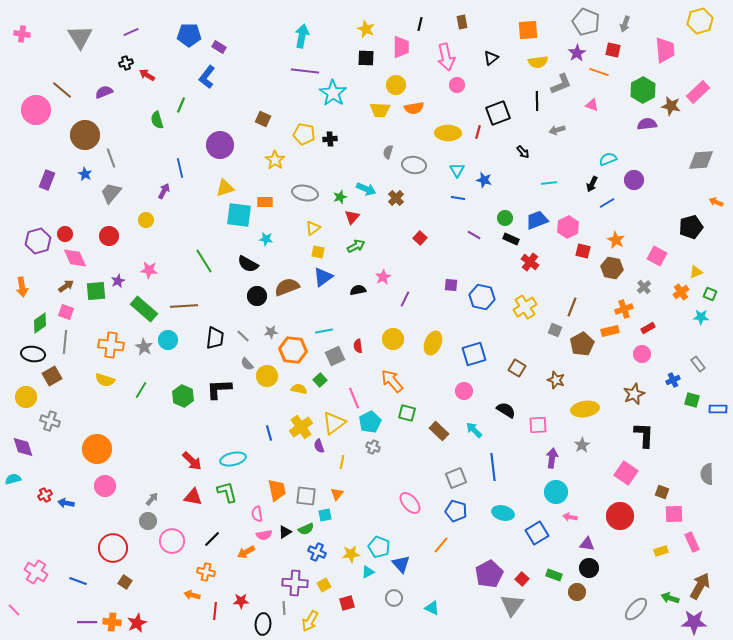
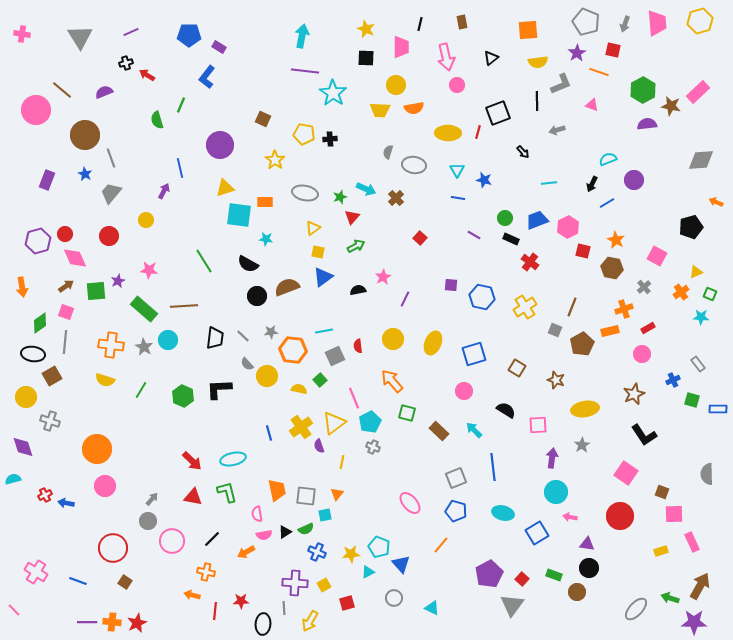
pink trapezoid at (665, 50): moved 8 px left, 27 px up
black L-shape at (644, 435): rotated 144 degrees clockwise
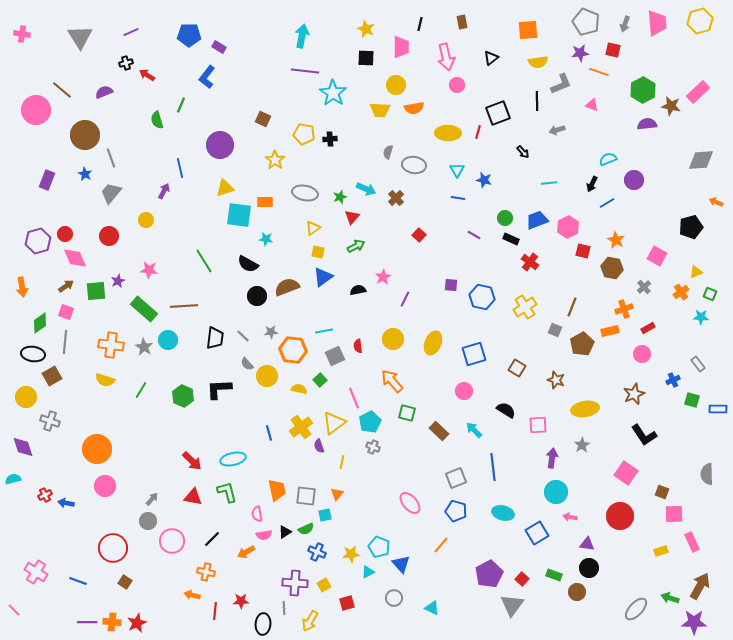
purple star at (577, 53): moved 3 px right; rotated 24 degrees clockwise
red square at (420, 238): moved 1 px left, 3 px up
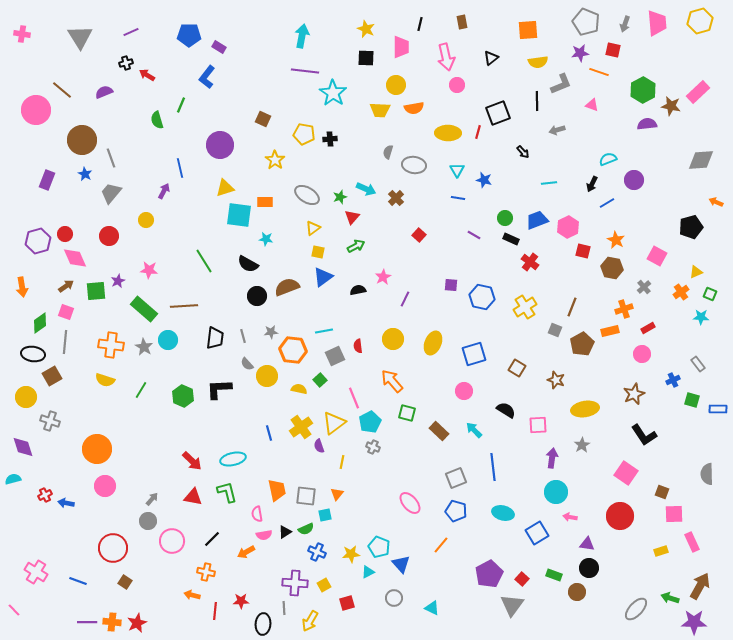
brown circle at (85, 135): moved 3 px left, 5 px down
gray ellipse at (305, 193): moved 2 px right, 2 px down; rotated 20 degrees clockwise
gray line at (243, 336): rotated 32 degrees clockwise
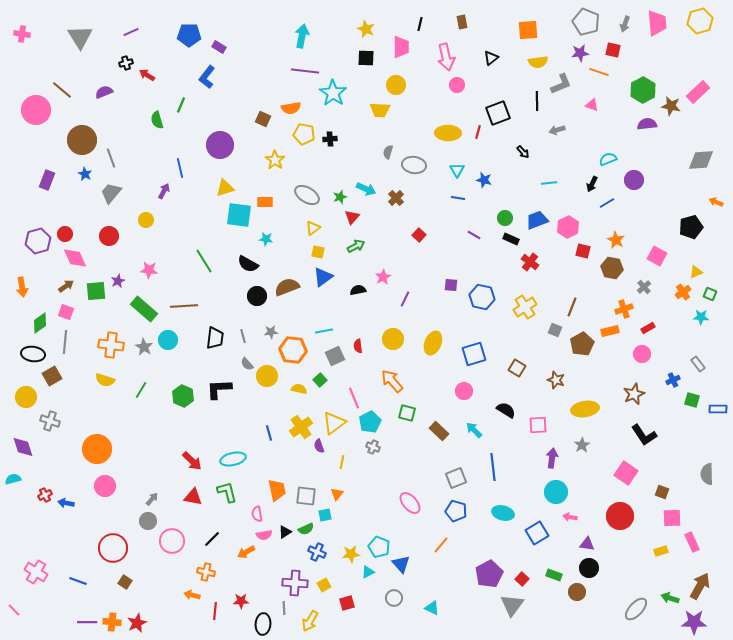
orange semicircle at (414, 108): moved 123 px left
orange cross at (681, 292): moved 2 px right
pink square at (674, 514): moved 2 px left, 4 px down
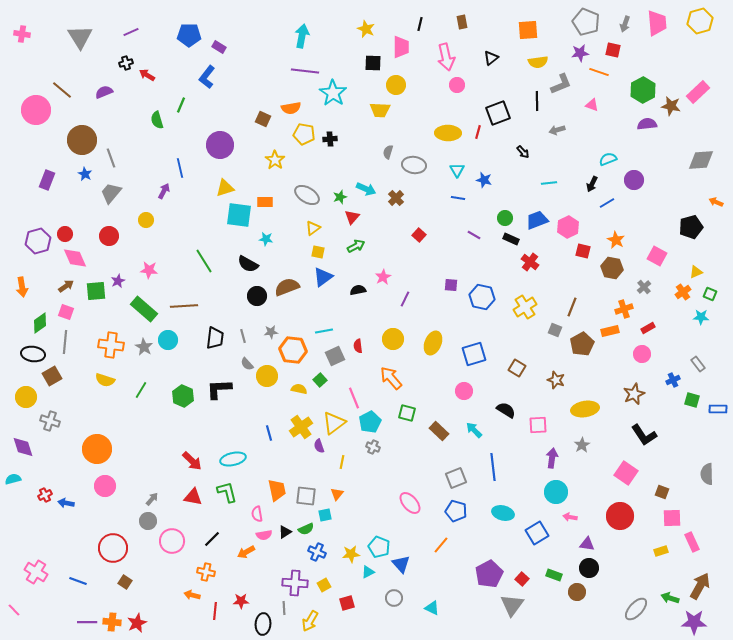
black square at (366, 58): moved 7 px right, 5 px down
orange arrow at (392, 381): moved 1 px left, 3 px up
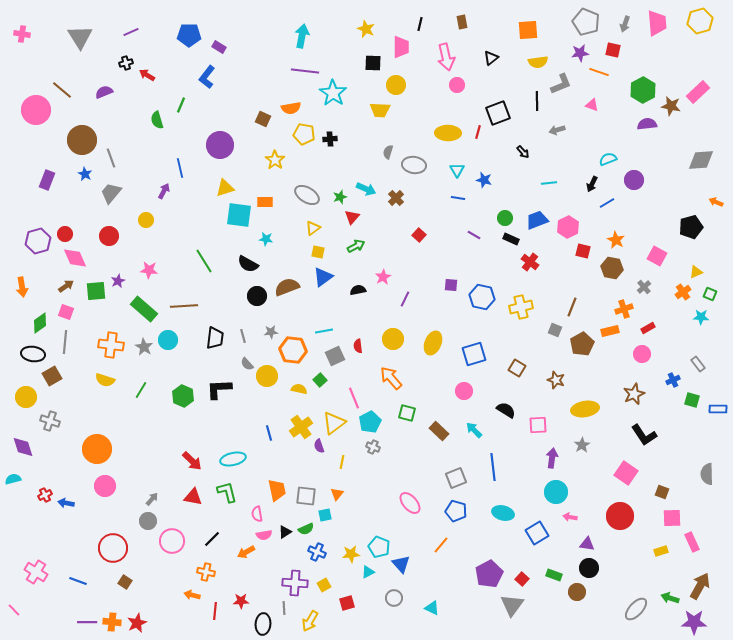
yellow cross at (525, 307): moved 4 px left; rotated 20 degrees clockwise
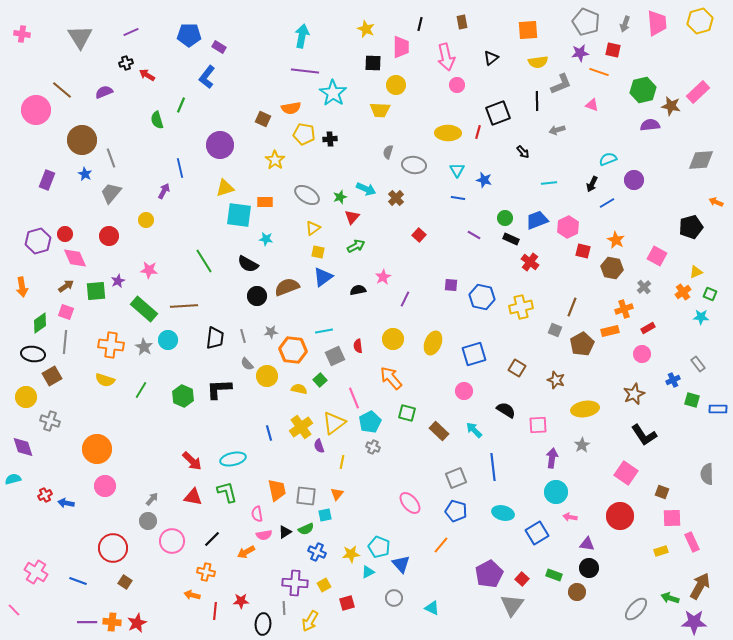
green hexagon at (643, 90): rotated 15 degrees clockwise
purple semicircle at (647, 124): moved 3 px right, 1 px down
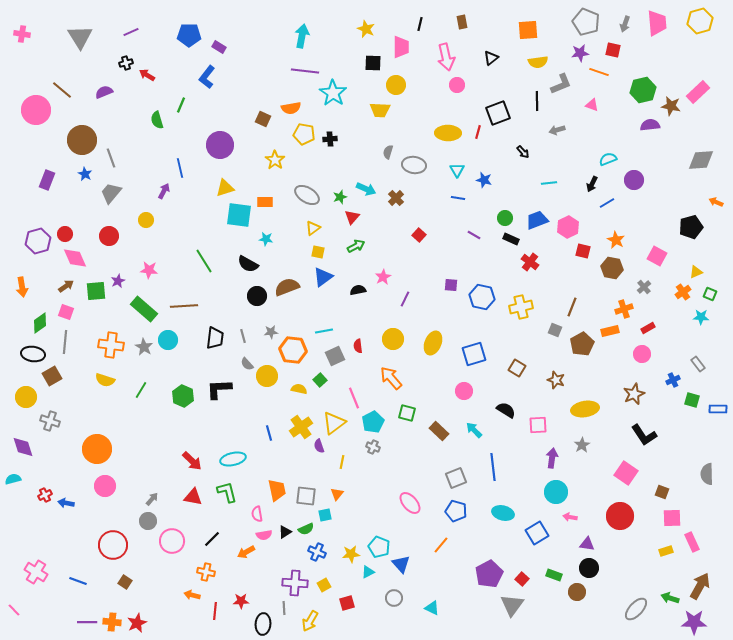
cyan pentagon at (370, 422): moved 3 px right
red circle at (113, 548): moved 3 px up
yellow rectangle at (661, 551): moved 5 px right
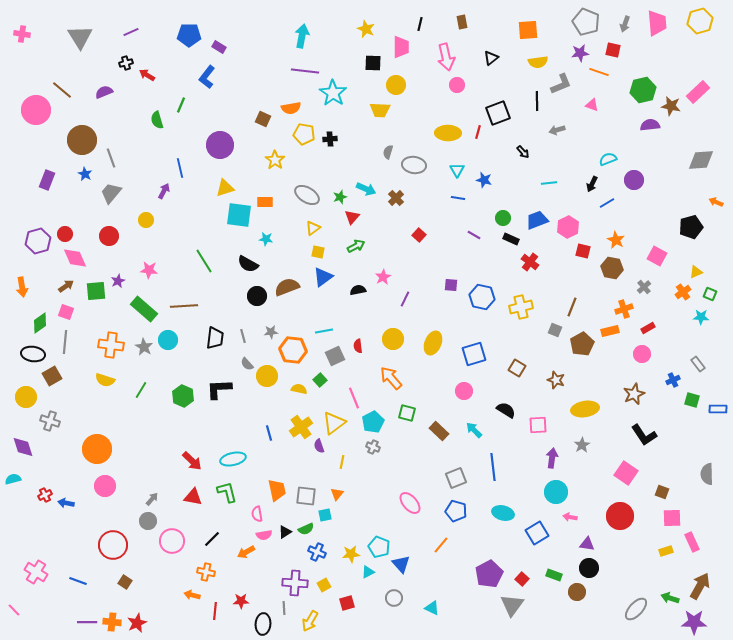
green circle at (505, 218): moved 2 px left
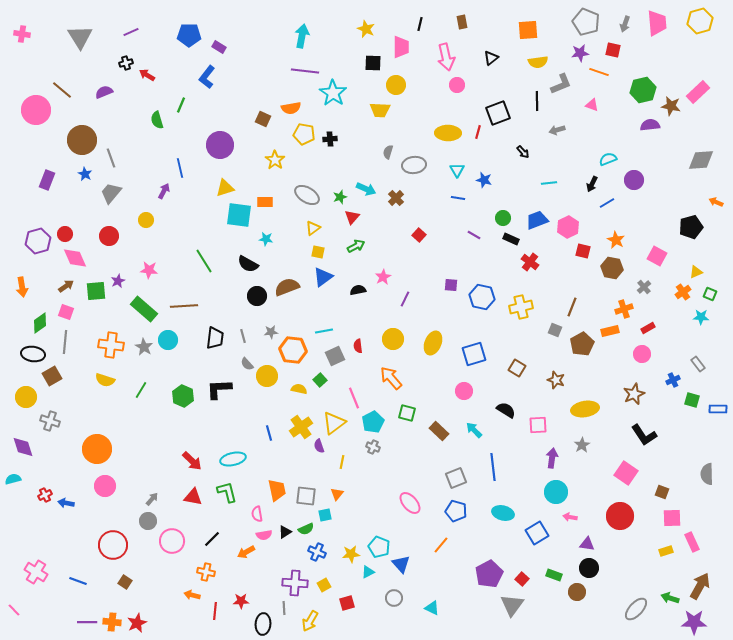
gray ellipse at (414, 165): rotated 15 degrees counterclockwise
